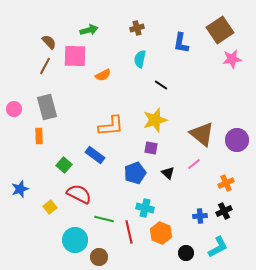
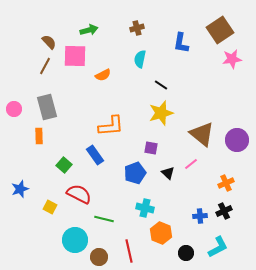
yellow star: moved 6 px right, 7 px up
blue rectangle: rotated 18 degrees clockwise
pink line: moved 3 px left
yellow square: rotated 24 degrees counterclockwise
red line: moved 19 px down
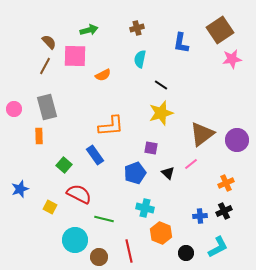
brown triangle: rotated 44 degrees clockwise
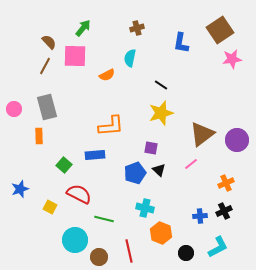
green arrow: moved 6 px left, 2 px up; rotated 36 degrees counterclockwise
cyan semicircle: moved 10 px left, 1 px up
orange semicircle: moved 4 px right
blue rectangle: rotated 60 degrees counterclockwise
black triangle: moved 9 px left, 3 px up
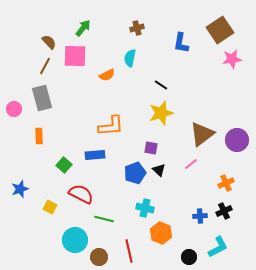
gray rectangle: moved 5 px left, 9 px up
red semicircle: moved 2 px right
black circle: moved 3 px right, 4 px down
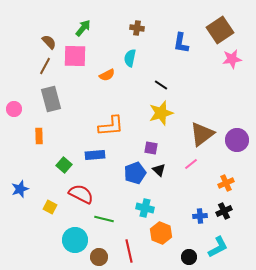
brown cross: rotated 24 degrees clockwise
gray rectangle: moved 9 px right, 1 px down
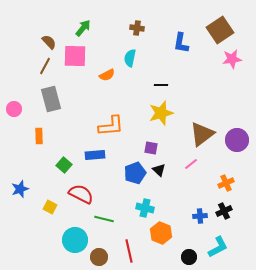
black line: rotated 32 degrees counterclockwise
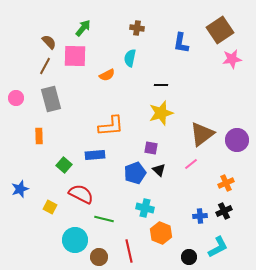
pink circle: moved 2 px right, 11 px up
